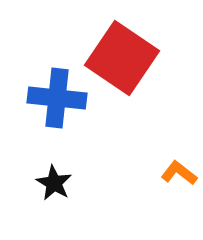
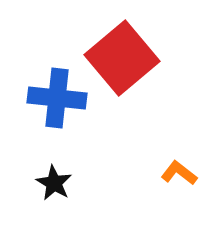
red square: rotated 16 degrees clockwise
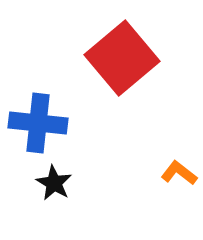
blue cross: moved 19 px left, 25 px down
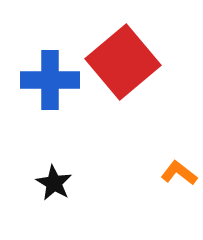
red square: moved 1 px right, 4 px down
blue cross: moved 12 px right, 43 px up; rotated 6 degrees counterclockwise
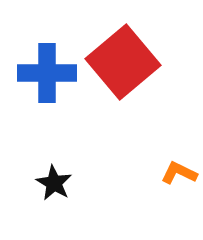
blue cross: moved 3 px left, 7 px up
orange L-shape: rotated 12 degrees counterclockwise
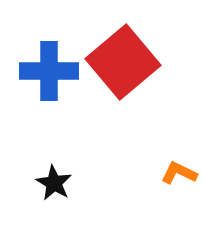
blue cross: moved 2 px right, 2 px up
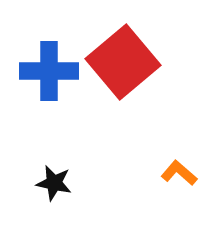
orange L-shape: rotated 15 degrees clockwise
black star: rotated 18 degrees counterclockwise
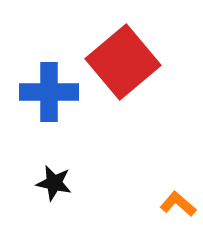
blue cross: moved 21 px down
orange L-shape: moved 1 px left, 31 px down
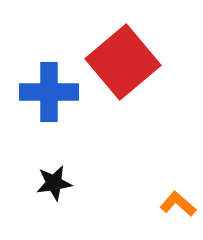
black star: rotated 21 degrees counterclockwise
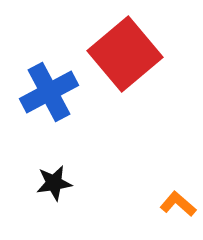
red square: moved 2 px right, 8 px up
blue cross: rotated 28 degrees counterclockwise
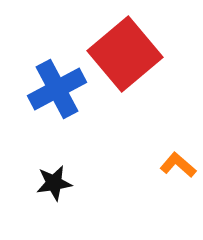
blue cross: moved 8 px right, 3 px up
orange L-shape: moved 39 px up
